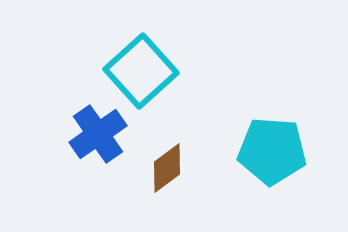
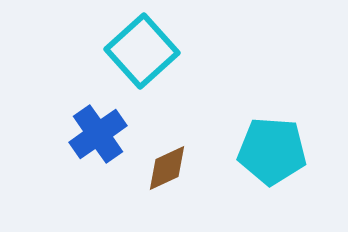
cyan square: moved 1 px right, 20 px up
brown diamond: rotated 12 degrees clockwise
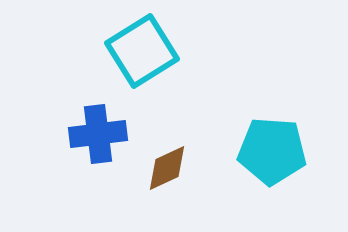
cyan square: rotated 10 degrees clockwise
blue cross: rotated 28 degrees clockwise
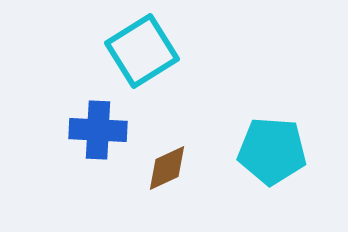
blue cross: moved 4 px up; rotated 10 degrees clockwise
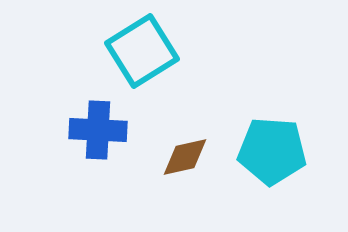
brown diamond: moved 18 px right, 11 px up; rotated 12 degrees clockwise
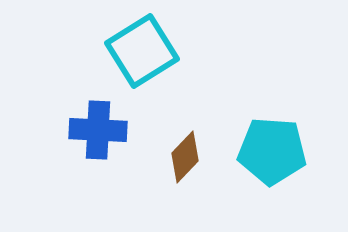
brown diamond: rotated 33 degrees counterclockwise
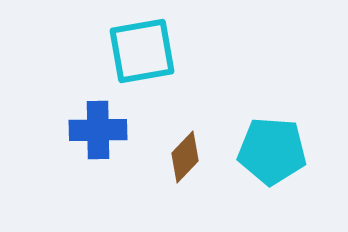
cyan square: rotated 22 degrees clockwise
blue cross: rotated 4 degrees counterclockwise
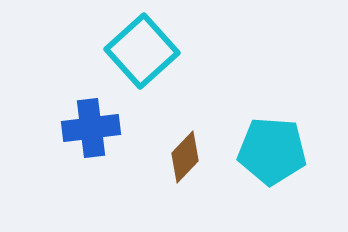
cyan square: rotated 32 degrees counterclockwise
blue cross: moved 7 px left, 2 px up; rotated 6 degrees counterclockwise
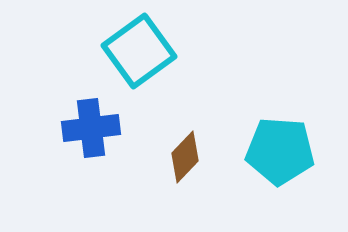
cyan square: moved 3 px left; rotated 6 degrees clockwise
cyan pentagon: moved 8 px right
